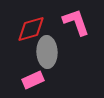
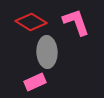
red diamond: moved 7 px up; rotated 48 degrees clockwise
pink rectangle: moved 2 px right, 2 px down
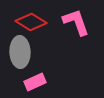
gray ellipse: moved 27 px left
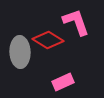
red diamond: moved 17 px right, 18 px down
pink rectangle: moved 28 px right
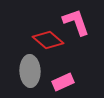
red diamond: rotated 8 degrees clockwise
gray ellipse: moved 10 px right, 19 px down
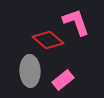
pink rectangle: moved 2 px up; rotated 15 degrees counterclockwise
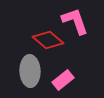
pink L-shape: moved 1 px left, 1 px up
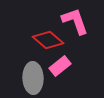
gray ellipse: moved 3 px right, 7 px down
pink rectangle: moved 3 px left, 14 px up
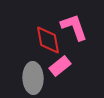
pink L-shape: moved 1 px left, 6 px down
red diamond: rotated 40 degrees clockwise
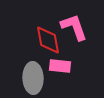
pink rectangle: rotated 45 degrees clockwise
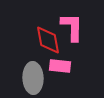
pink L-shape: moved 2 px left; rotated 20 degrees clockwise
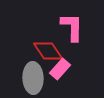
red diamond: moved 11 px down; rotated 24 degrees counterclockwise
pink rectangle: moved 3 px down; rotated 55 degrees counterclockwise
